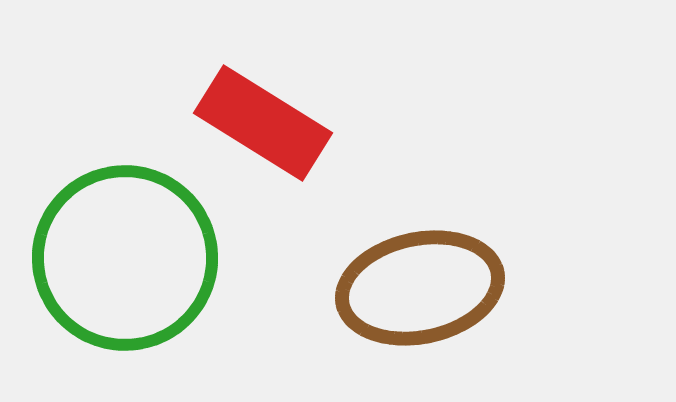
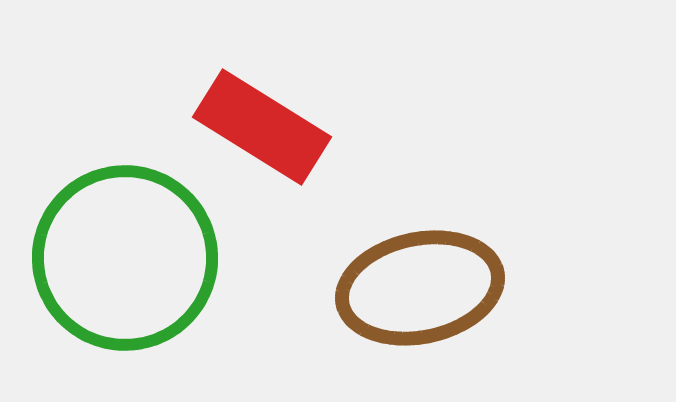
red rectangle: moved 1 px left, 4 px down
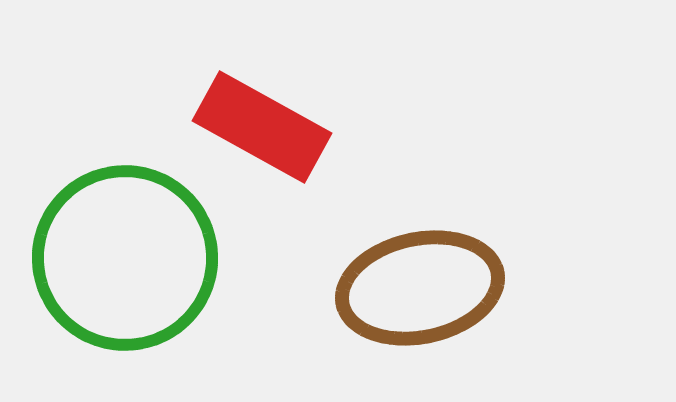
red rectangle: rotated 3 degrees counterclockwise
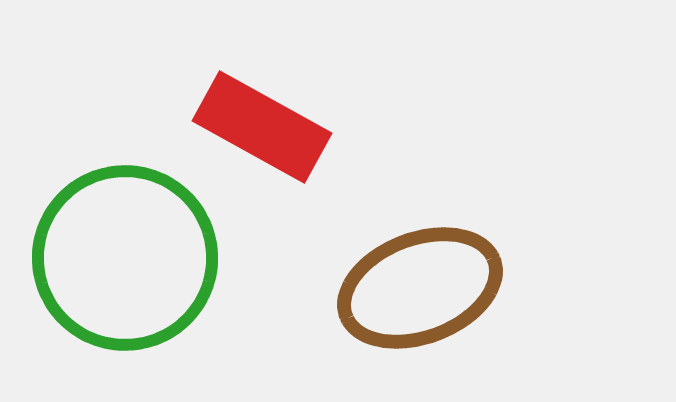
brown ellipse: rotated 9 degrees counterclockwise
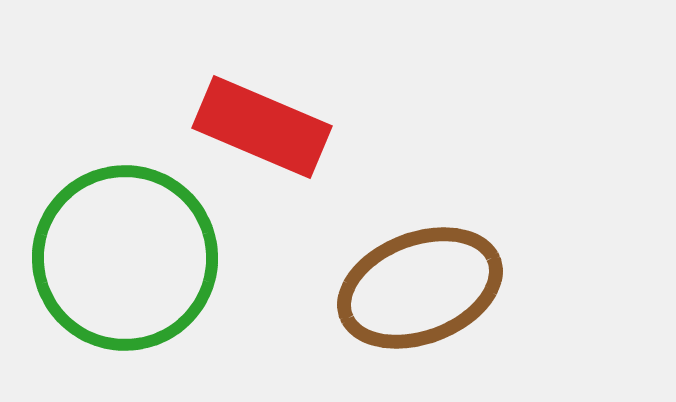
red rectangle: rotated 6 degrees counterclockwise
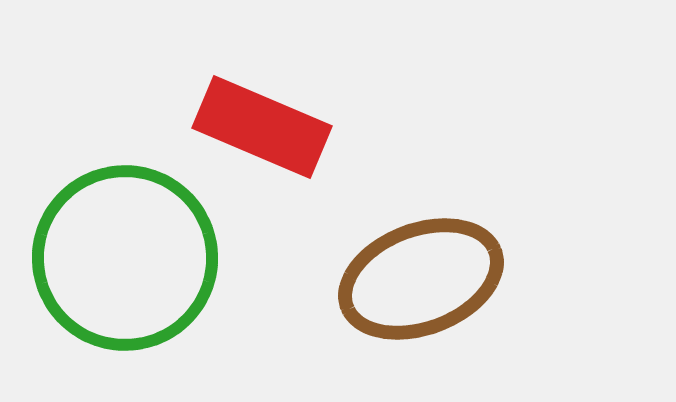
brown ellipse: moved 1 px right, 9 px up
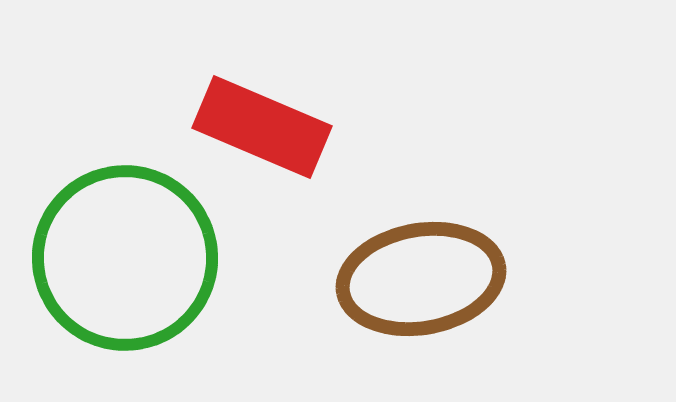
brown ellipse: rotated 11 degrees clockwise
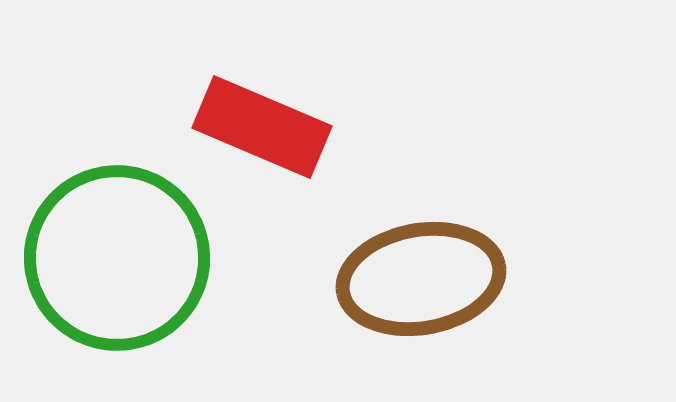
green circle: moved 8 px left
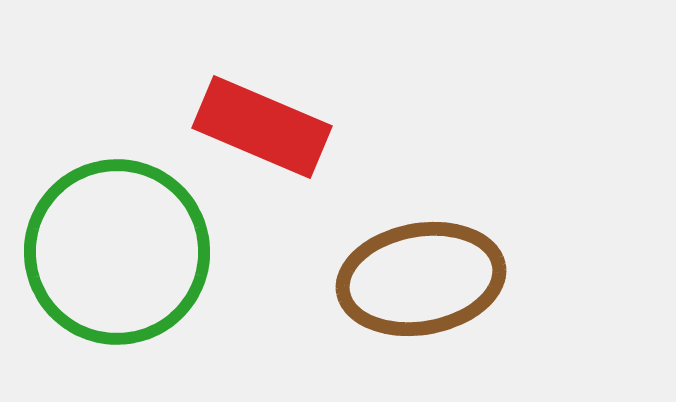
green circle: moved 6 px up
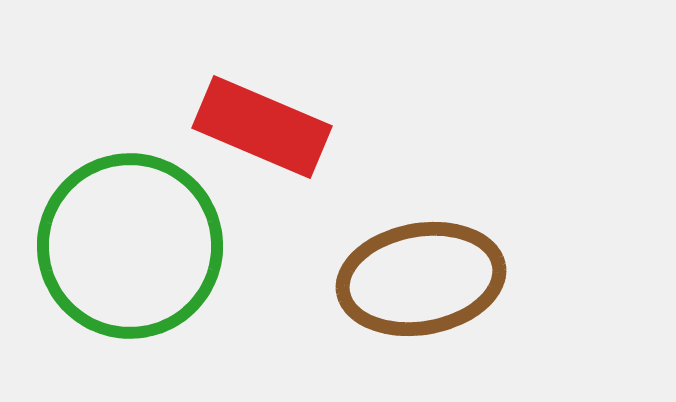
green circle: moved 13 px right, 6 px up
